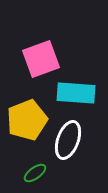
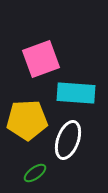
yellow pentagon: rotated 18 degrees clockwise
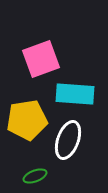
cyan rectangle: moved 1 px left, 1 px down
yellow pentagon: rotated 6 degrees counterclockwise
green ellipse: moved 3 px down; rotated 15 degrees clockwise
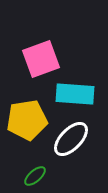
white ellipse: moved 3 px right, 1 px up; rotated 24 degrees clockwise
green ellipse: rotated 20 degrees counterclockwise
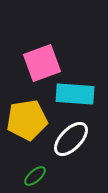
pink square: moved 1 px right, 4 px down
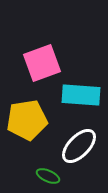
cyan rectangle: moved 6 px right, 1 px down
white ellipse: moved 8 px right, 7 px down
green ellipse: moved 13 px right; rotated 65 degrees clockwise
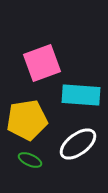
white ellipse: moved 1 px left, 2 px up; rotated 9 degrees clockwise
green ellipse: moved 18 px left, 16 px up
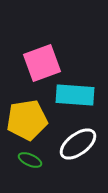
cyan rectangle: moved 6 px left
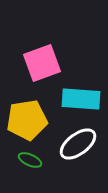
cyan rectangle: moved 6 px right, 4 px down
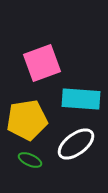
white ellipse: moved 2 px left
